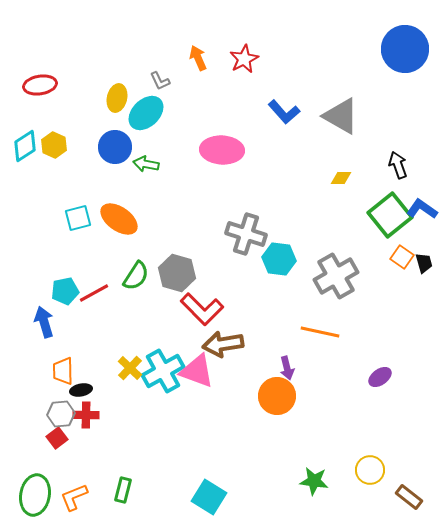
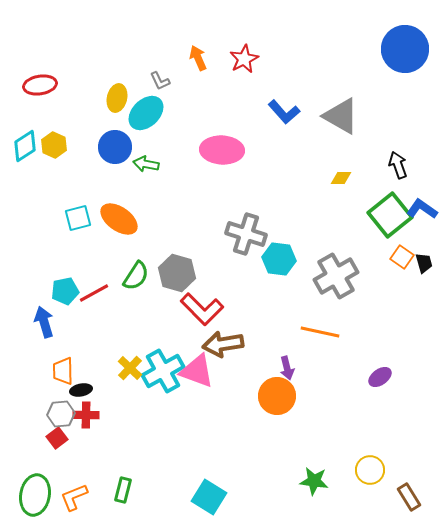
brown rectangle at (409, 497): rotated 20 degrees clockwise
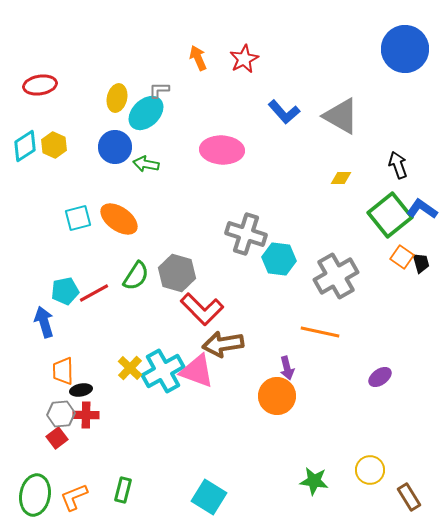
gray L-shape at (160, 81): moved 1 px left, 9 px down; rotated 115 degrees clockwise
black trapezoid at (424, 263): moved 3 px left
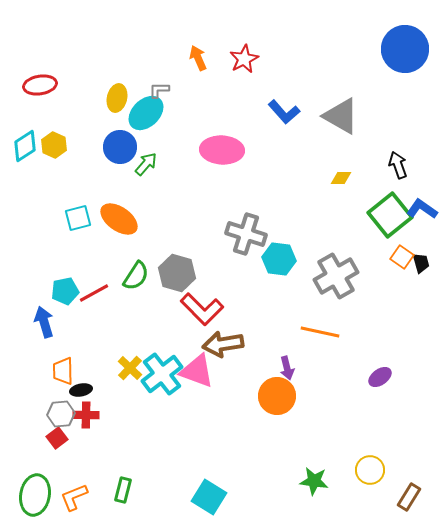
blue circle at (115, 147): moved 5 px right
green arrow at (146, 164): rotated 120 degrees clockwise
cyan cross at (163, 371): moved 1 px left, 3 px down; rotated 9 degrees counterclockwise
brown rectangle at (409, 497): rotated 64 degrees clockwise
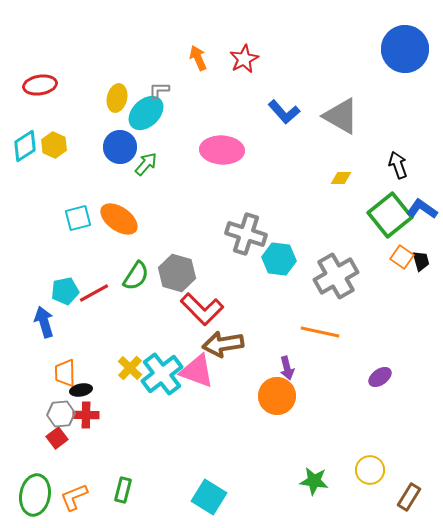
black trapezoid at (421, 263): moved 2 px up
orange trapezoid at (63, 371): moved 2 px right, 2 px down
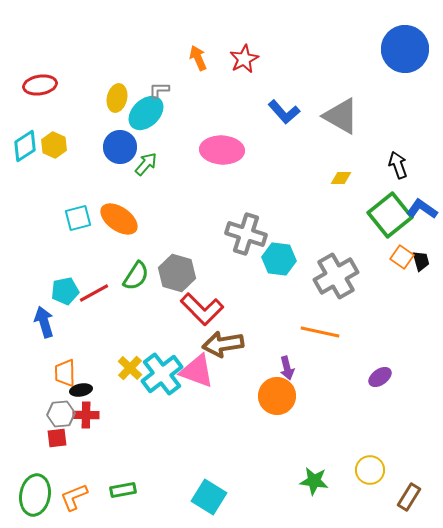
red square at (57, 438): rotated 30 degrees clockwise
green rectangle at (123, 490): rotated 65 degrees clockwise
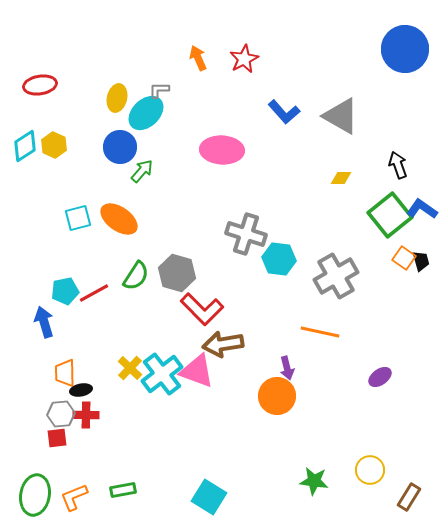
green arrow at (146, 164): moved 4 px left, 7 px down
orange square at (402, 257): moved 2 px right, 1 px down
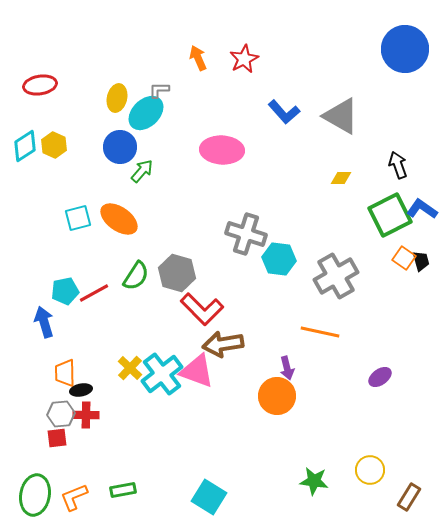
green square at (390, 215): rotated 12 degrees clockwise
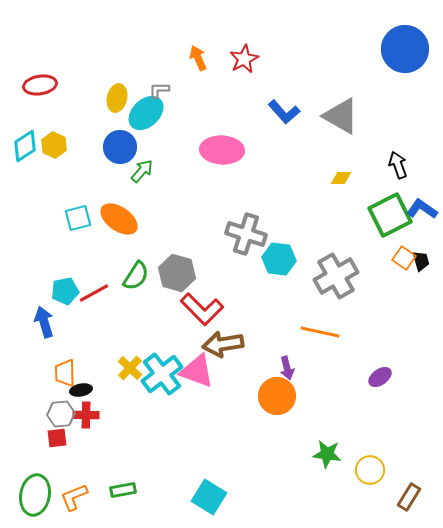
green star at (314, 481): moved 13 px right, 27 px up
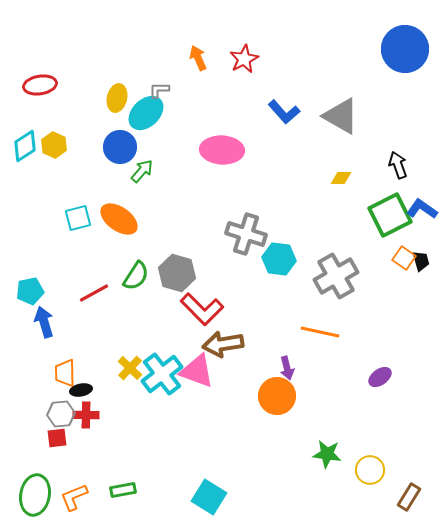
cyan pentagon at (65, 291): moved 35 px left
